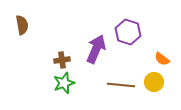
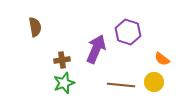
brown semicircle: moved 13 px right, 2 px down
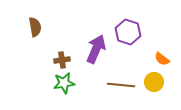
green star: rotated 10 degrees clockwise
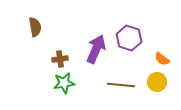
purple hexagon: moved 1 px right, 6 px down
brown cross: moved 2 px left, 1 px up
yellow circle: moved 3 px right
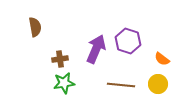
purple hexagon: moved 1 px left, 3 px down
yellow circle: moved 1 px right, 2 px down
